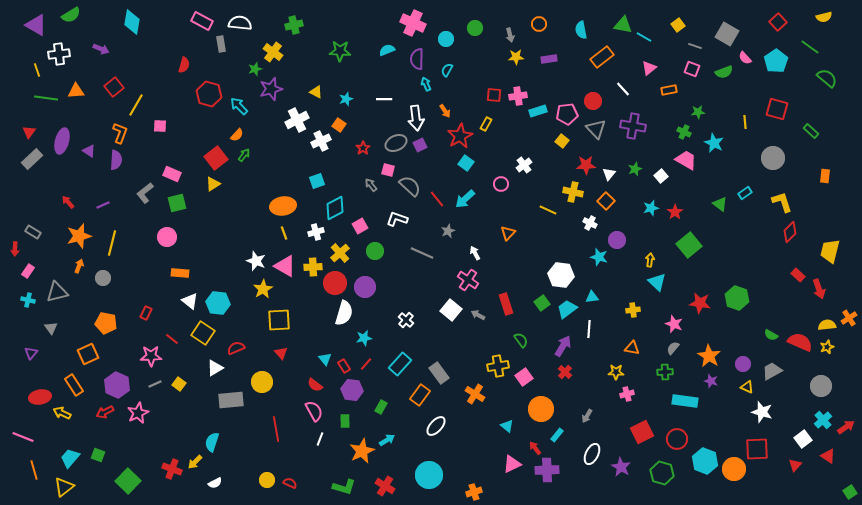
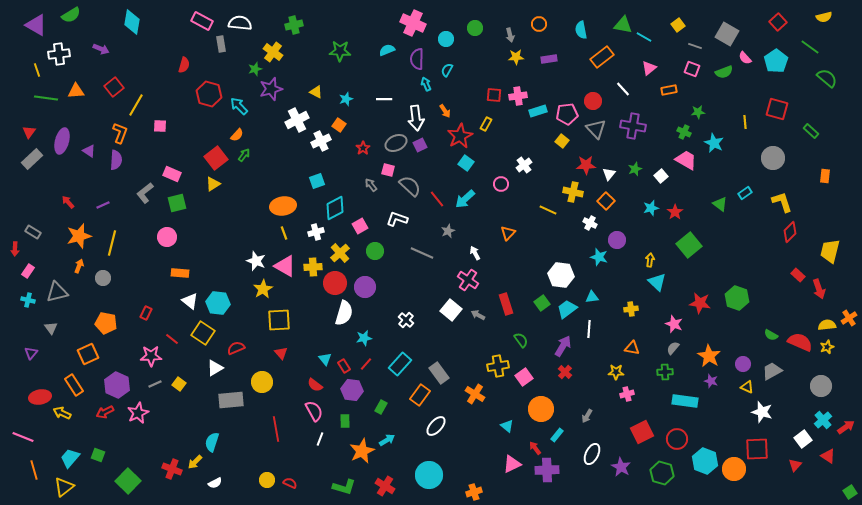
yellow cross at (633, 310): moved 2 px left, 1 px up
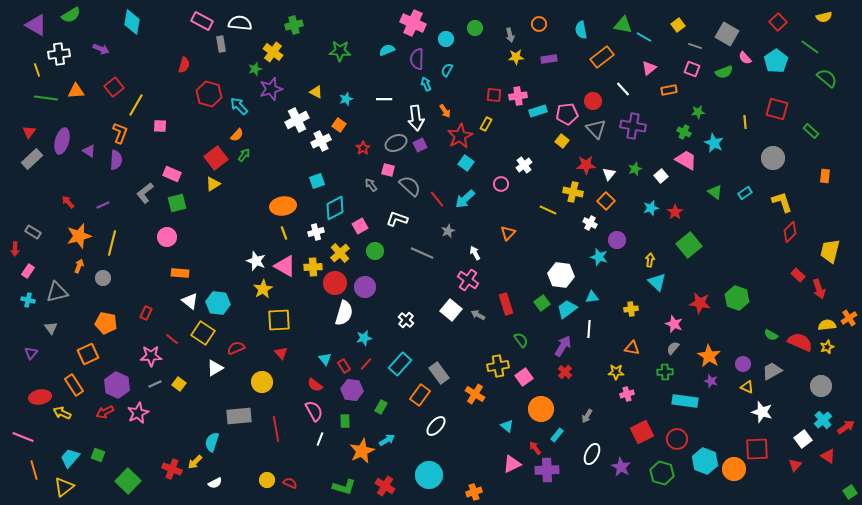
green triangle at (720, 204): moved 5 px left, 12 px up
gray rectangle at (231, 400): moved 8 px right, 16 px down
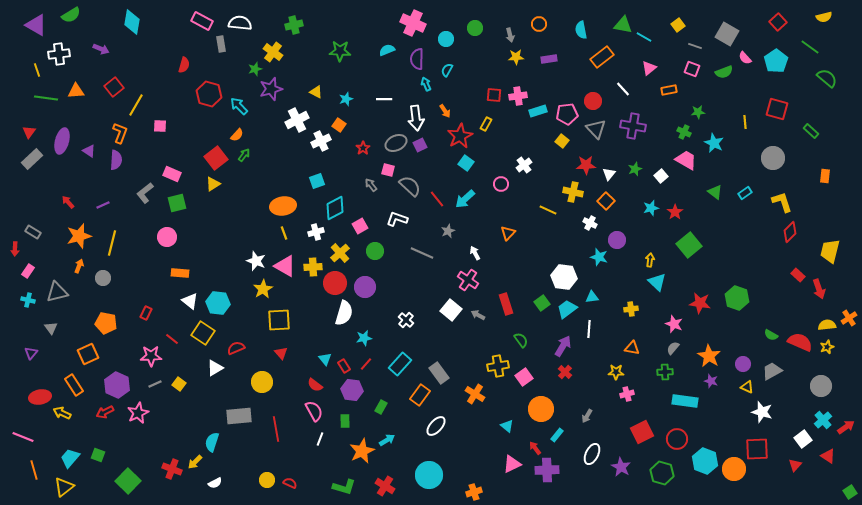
white hexagon at (561, 275): moved 3 px right, 2 px down
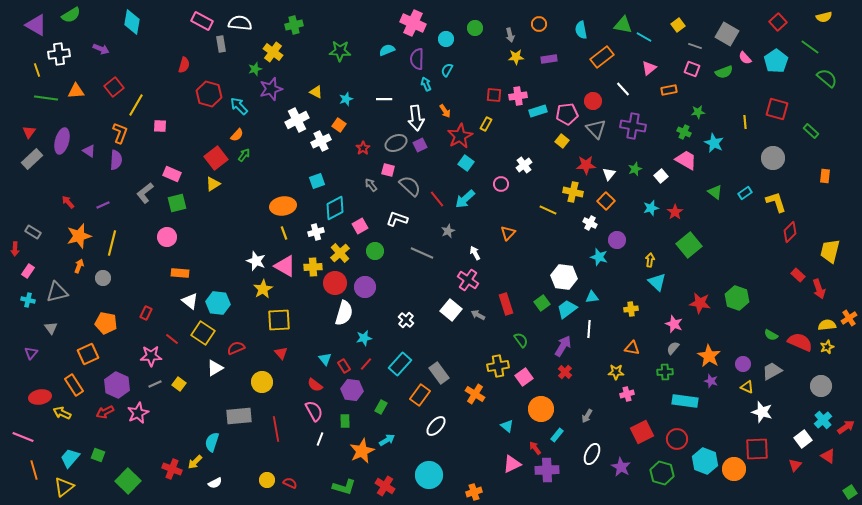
yellow L-shape at (782, 202): moved 6 px left
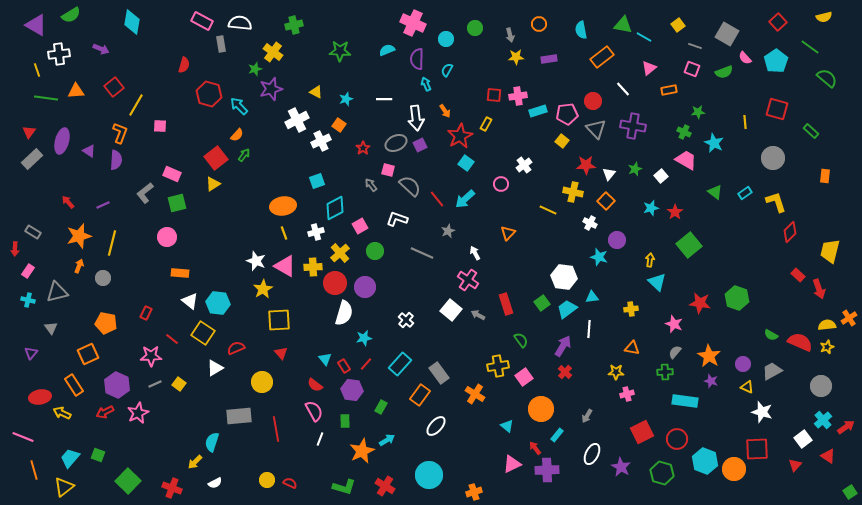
gray semicircle at (673, 348): moved 2 px right, 4 px down
red cross at (172, 469): moved 19 px down
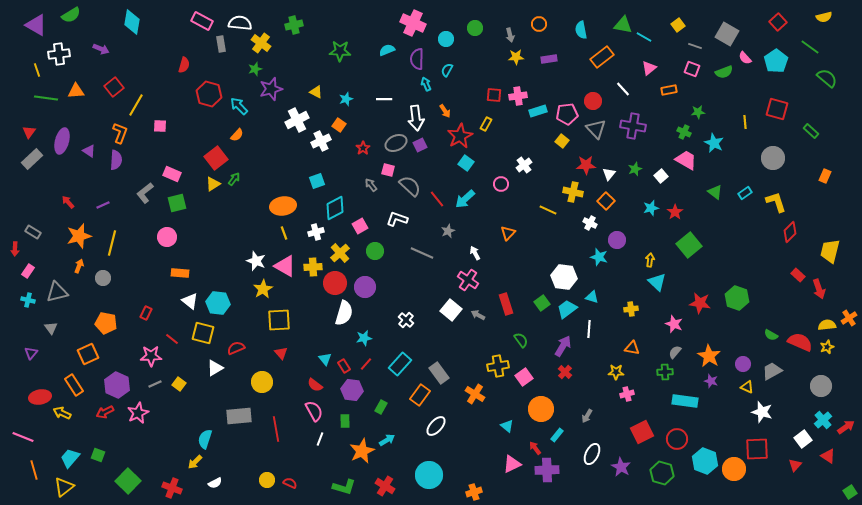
yellow cross at (273, 52): moved 12 px left, 9 px up
green arrow at (244, 155): moved 10 px left, 24 px down
orange rectangle at (825, 176): rotated 16 degrees clockwise
cyan triangle at (592, 297): rotated 24 degrees clockwise
yellow square at (203, 333): rotated 20 degrees counterclockwise
cyan semicircle at (212, 442): moved 7 px left, 3 px up
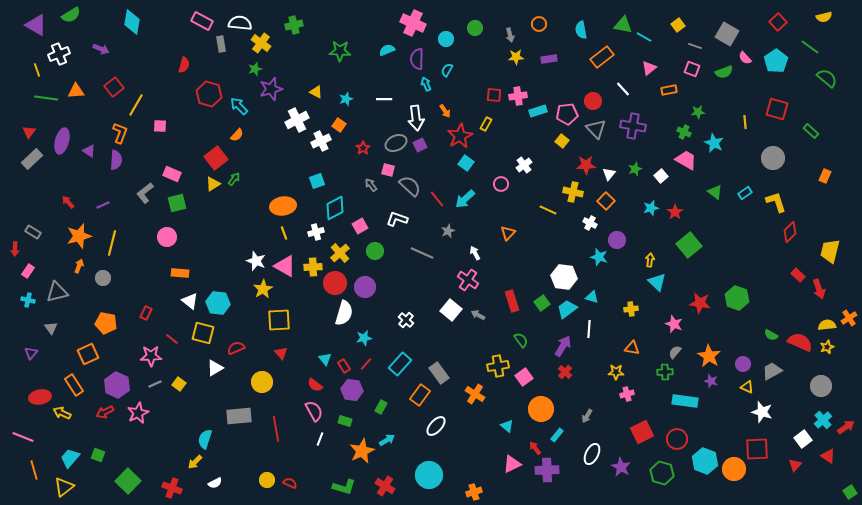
white cross at (59, 54): rotated 15 degrees counterclockwise
red rectangle at (506, 304): moved 6 px right, 3 px up
green rectangle at (345, 421): rotated 72 degrees counterclockwise
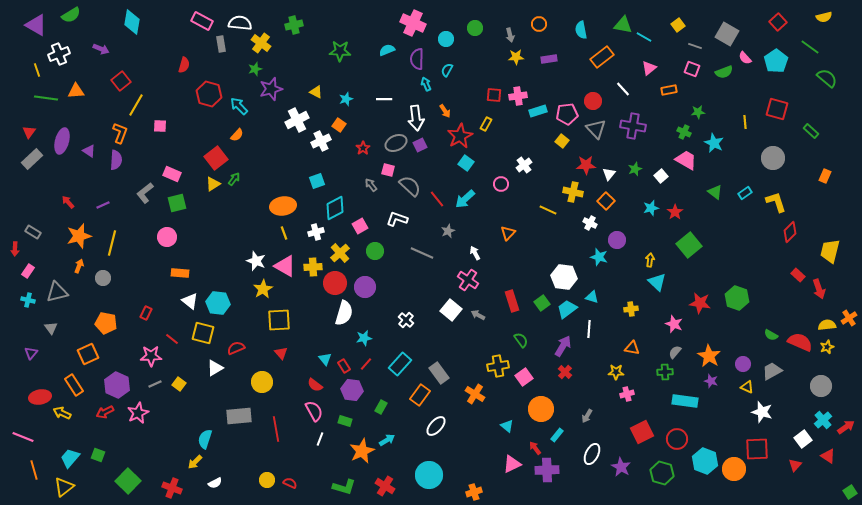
red square at (114, 87): moved 7 px right, 6 px up
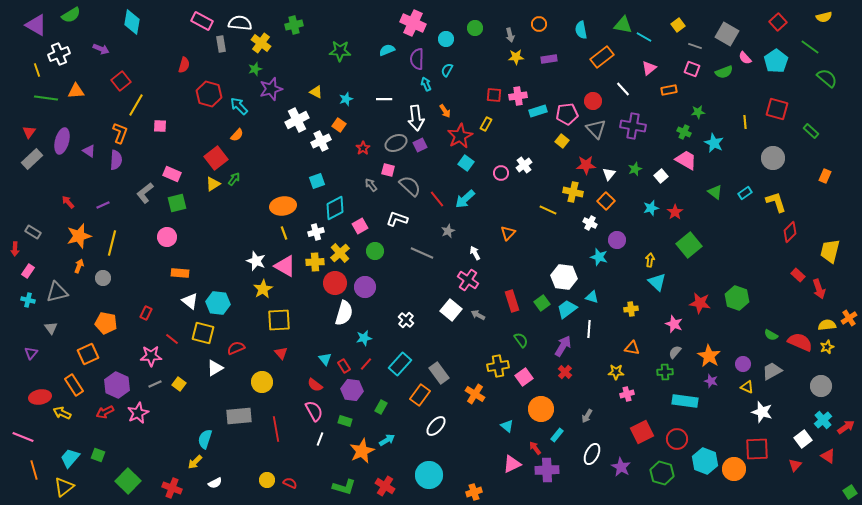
pink circle at (501, 184): moved 11 px up
yellow cross at (313, 267): moved 2 px right, 5 px up
